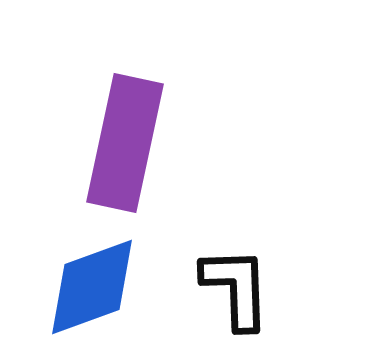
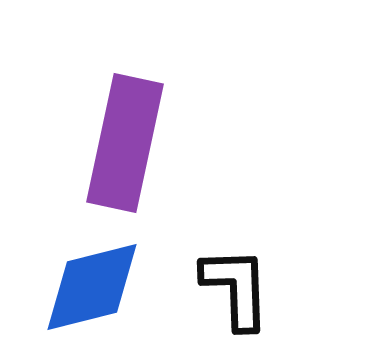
blue diamond: rotated 6 degrees clockwise
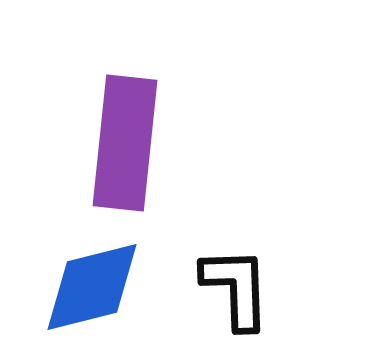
purple rectangle: rotated 6 degrees counterclockwise
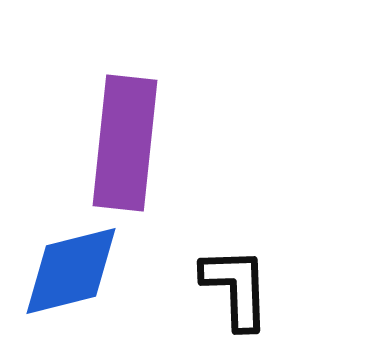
blue diamond: moved 21 px left, 16 px up
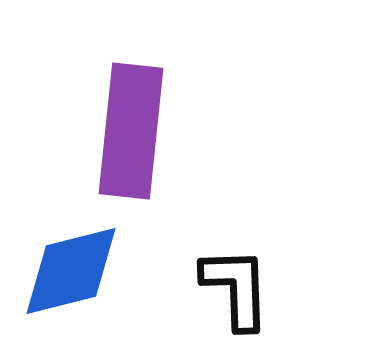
purple rectangle: moved 6 px right, 12 px up
